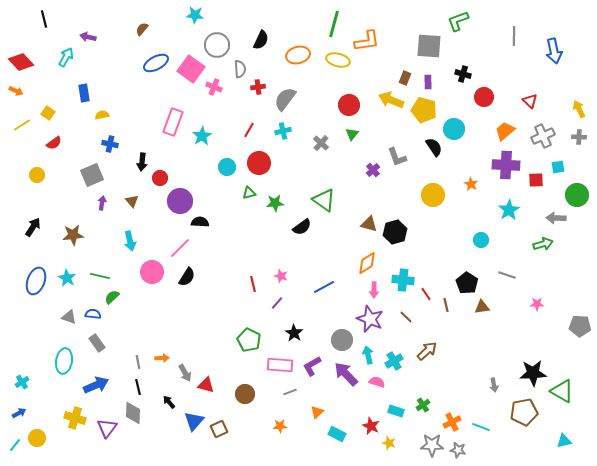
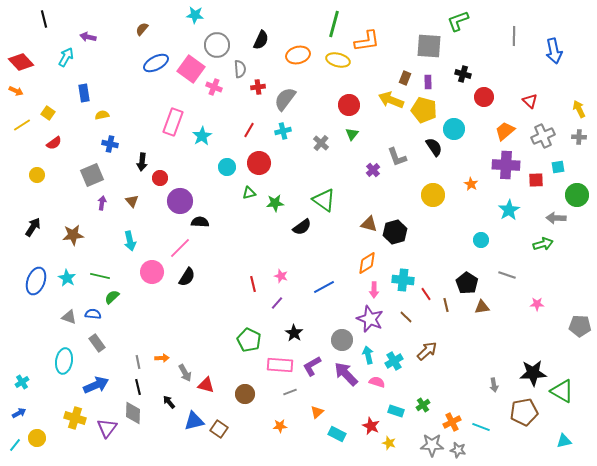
blue triangle at (194, 421): rotated 35 degrees clockwise
brown square at (219, 429): rotated 30 degrees counterclockwise
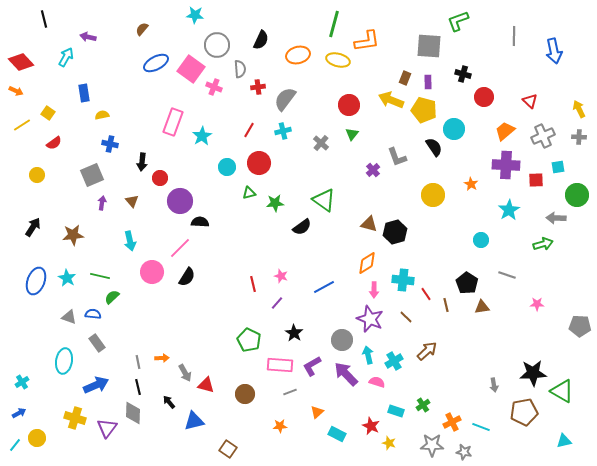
brown square at (219, 429): moved 9 px right, 20 px down
gray star at (458, 450): moved 6 px right, 2 px down
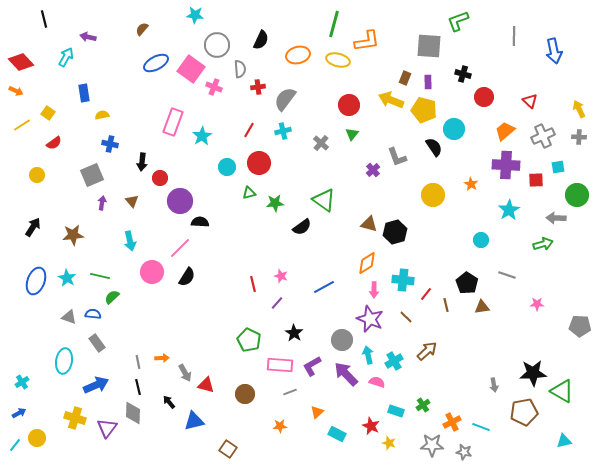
red line at (426, 294): rotated 72 degrees clockwise
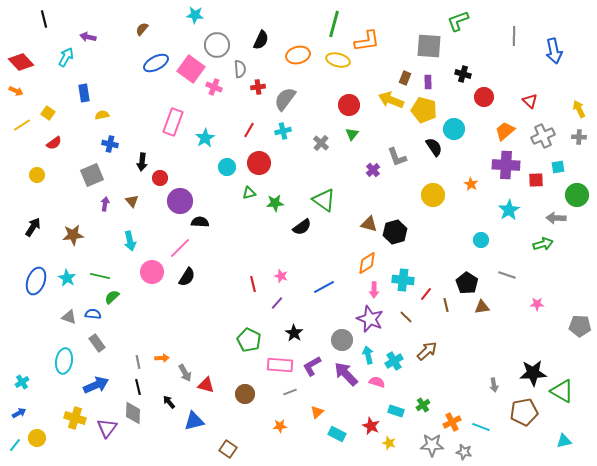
cyan star at (202, 136): moved 3 px right, 2 px down
purple arrow at (102, 203): moved 3 px right, 1 px down
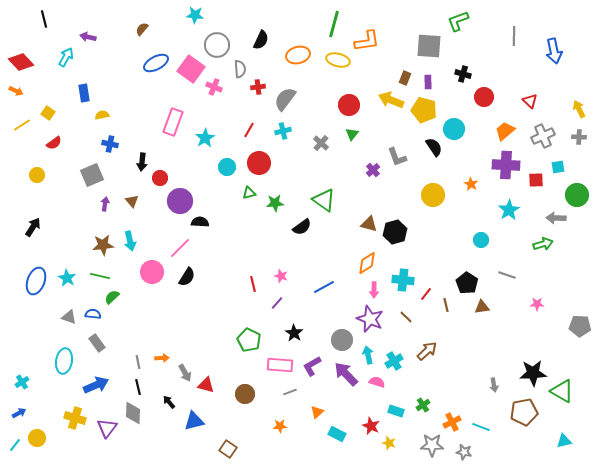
brown star at (73, 235): moved 30 px right, 10 px down
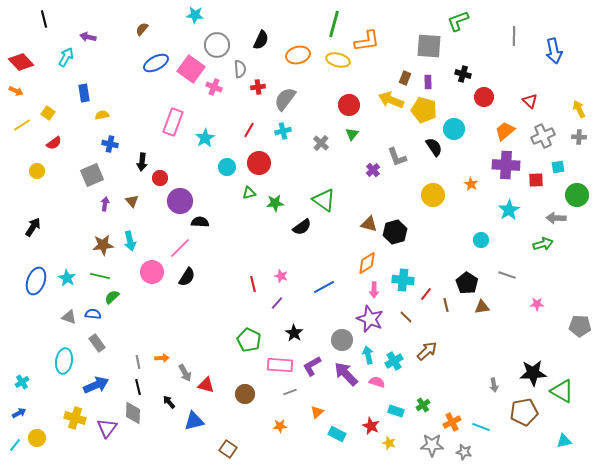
yellow circle at (37, 175): moved 4 px up
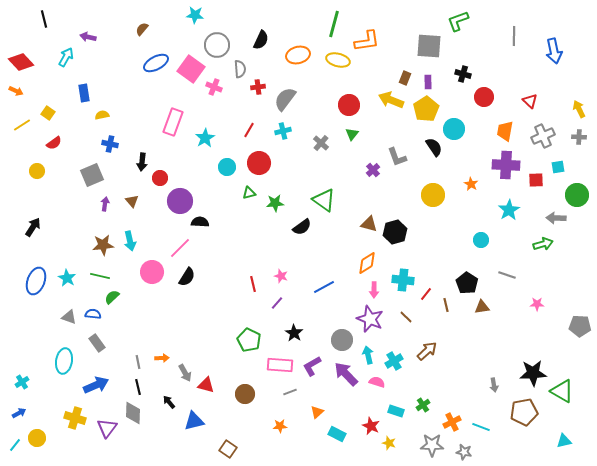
yellow pentagon at (424, 110): moved 2 px right, 1 px up; rotated 25 degrees clockwise
orange trapezoid at (505, 131): rotated 40 degrees counterclockwise
